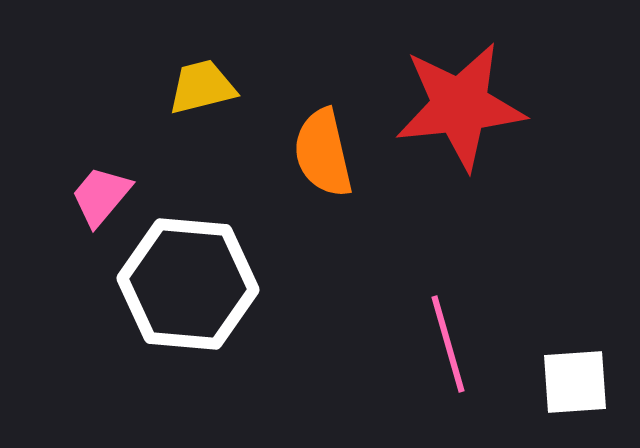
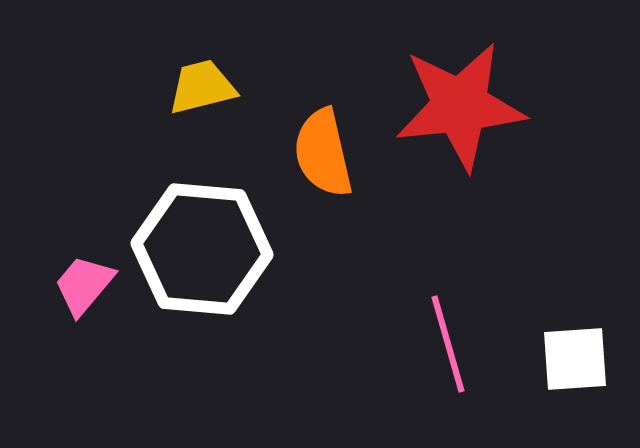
pink trapezoid: moved 17 px left, 89 px down
white hexagon: moved 14 px right, 35 px up
white square: moved 23 px up
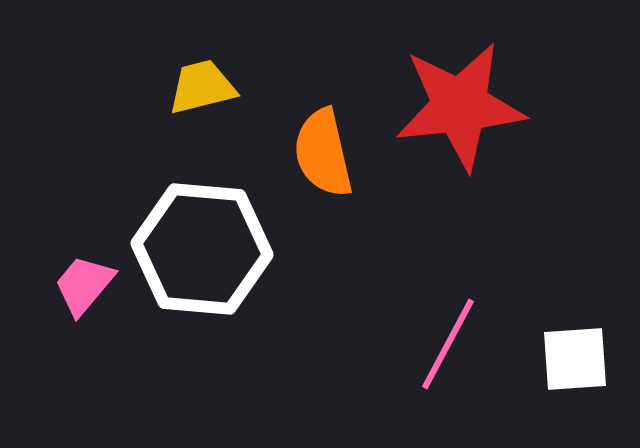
pink line: rotated 44 degrees clockwise
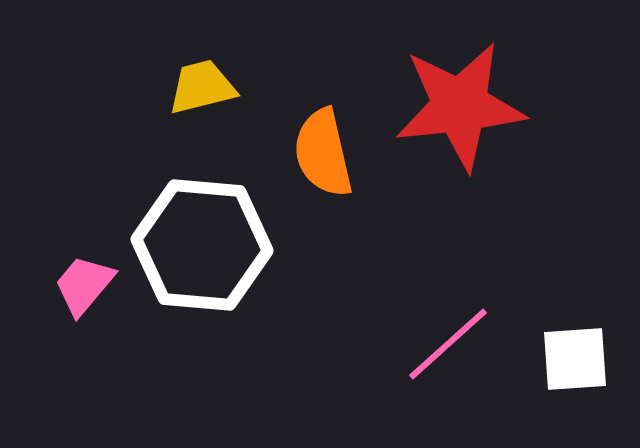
white hexagon: moved 4 px up
pink line: rotated 20 degrees clockwise
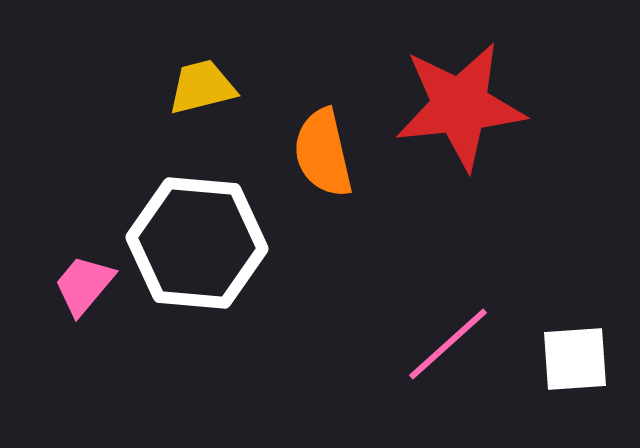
white hexagon: moved 5 px left, 2 px up
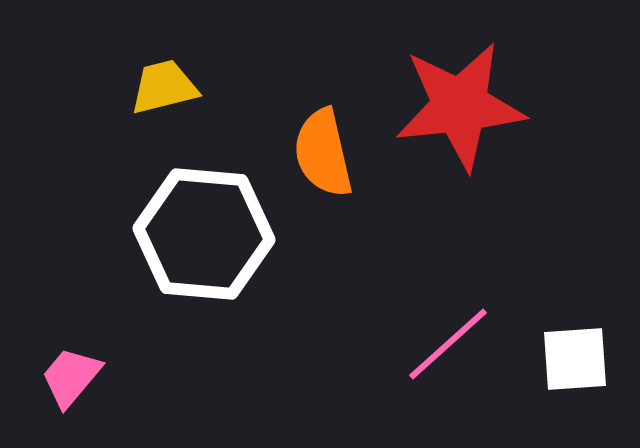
yellow trapezoid: moved 38 px left
white hexagon: moved 7 px right, 9 px up
pink trapezoid: moved 13 px left, 92 px down
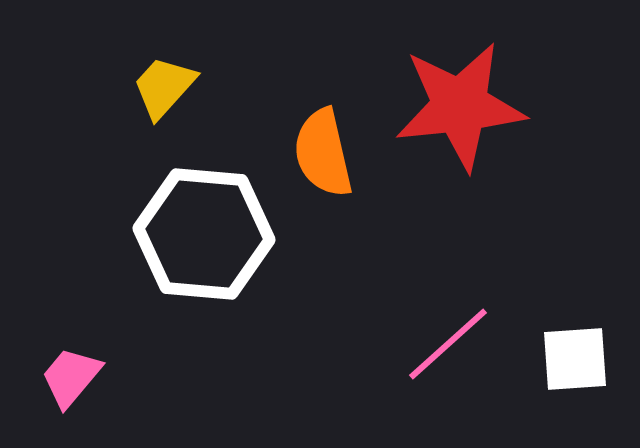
yellow trapezoid: rotated 34 degrees counterclockwise
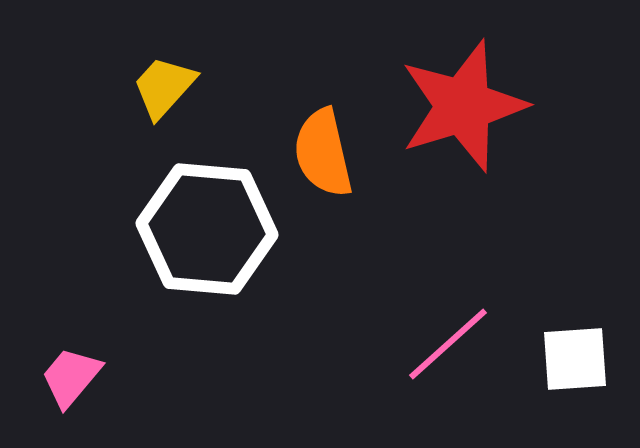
red star: moved 3 px right; rotated 11 degrees counterclockwise
white hexagon: moved 3 px right, 5 px up
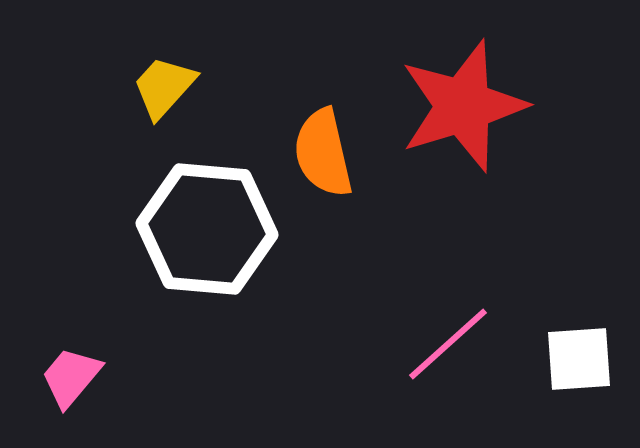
white square: moved 4 px right
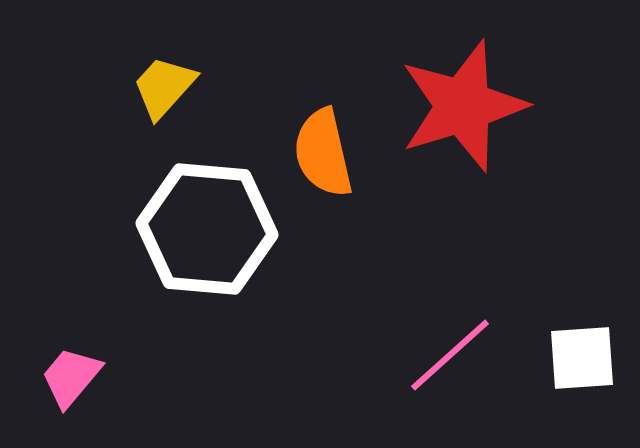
pink line: moved 2 px right, 11 px down
white square: moved 3 px right, 1 px up
